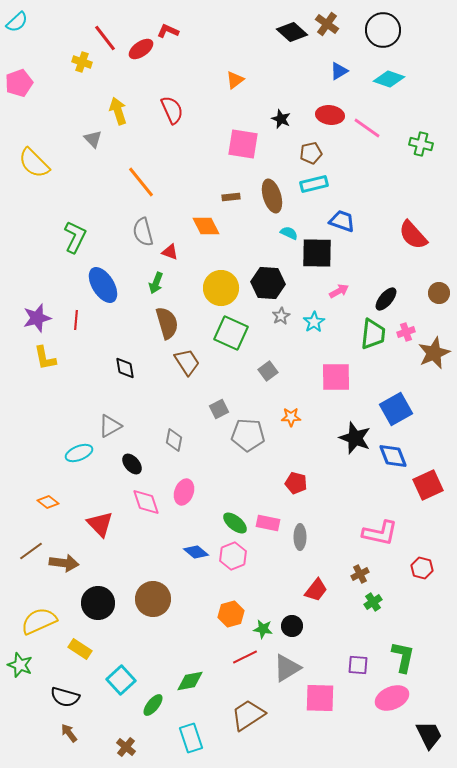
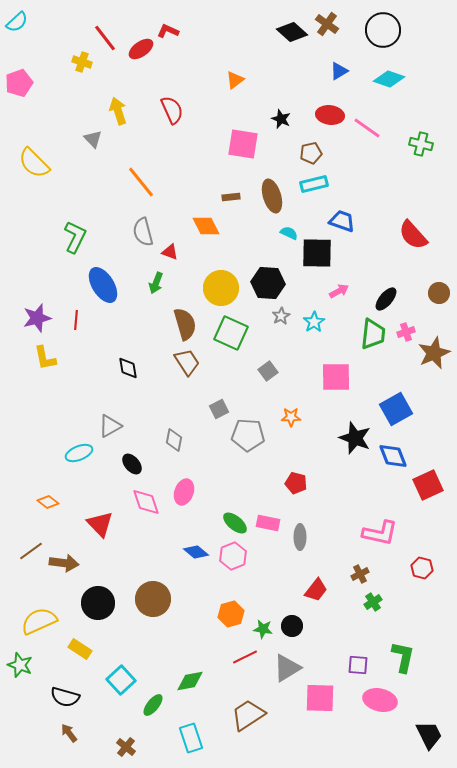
brown semicircle at (167, 323): moved 18 px right, 1 px down
black diamond at (125, 368): moved 3 px right
pink ellipse at (392, 698): moved 12 px left, 2 px down; rotated 36 degrees clockwise
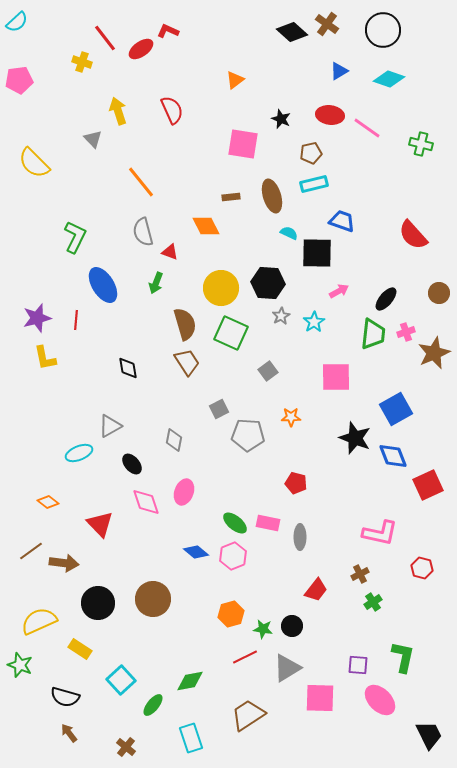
pink pentagon at (19, 83): moved 3 px up; rotated 12 degrees clockwise
pink ellipse at (380, 700): rotated 32 degrees clockwise
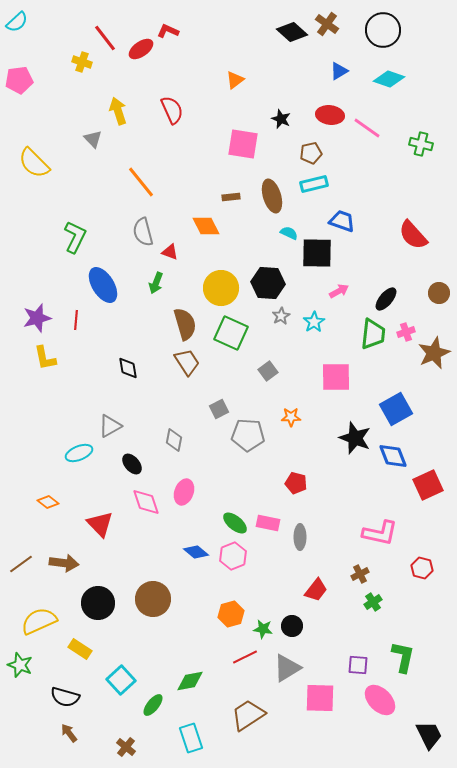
brown line at (31, 551): moved 10 px left, 13 px down
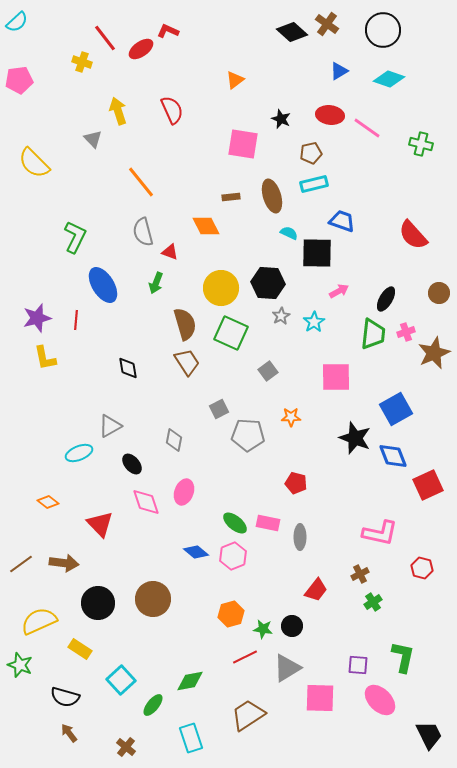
black ellipse at (386, 299): rotated 10 degrees counterclockwise
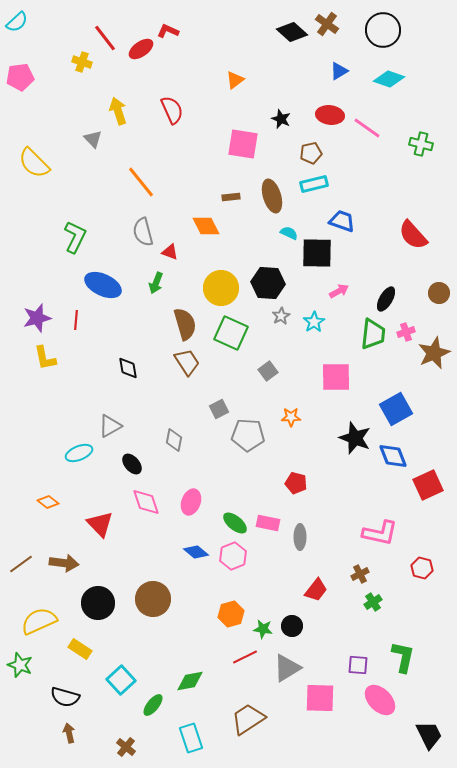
pink pentagon at (19, 80): moved 1 px right, 3 px up
blue ellipse at (103, 285): rotated 33 degrees counterclockwise
pink ellipse at (184, 492): moved 7 px right, 10 px down
brown trapezoid at (248, 715): moved 4 px down
brown arrow at (69, 733): rotated 24 degrees clockwise
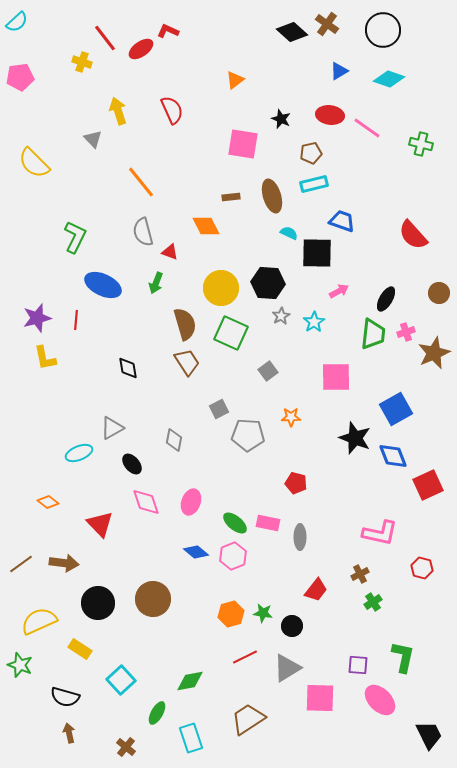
gray triangle at (110, 426): moved 2 px right, 2 px down
green star at (263, 629): moved 16 px up
green ellipse at (153, 705): moved 4 px right, 8 px down; rotated 10 degrees counterclockwise
